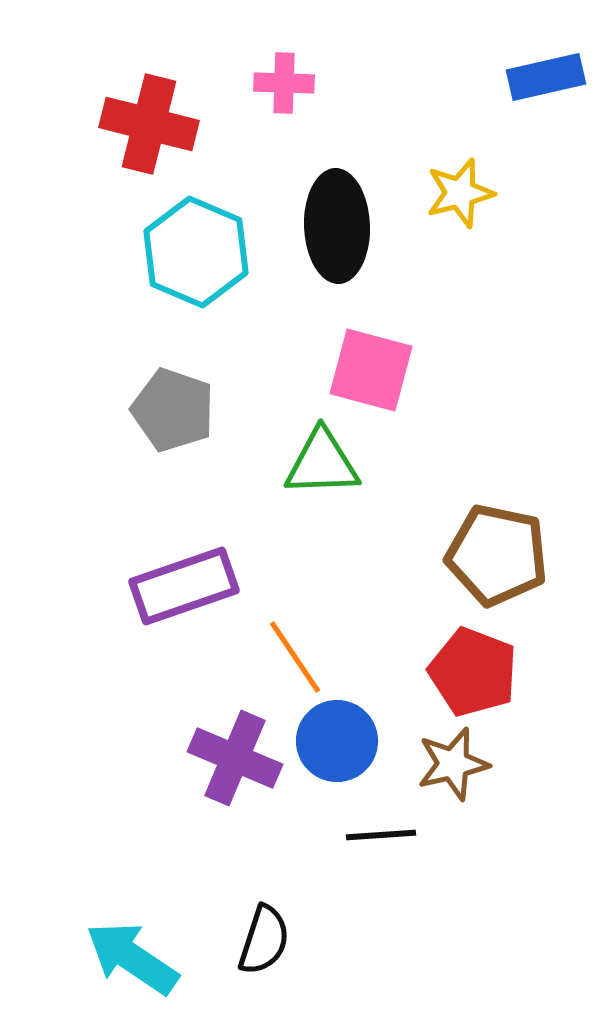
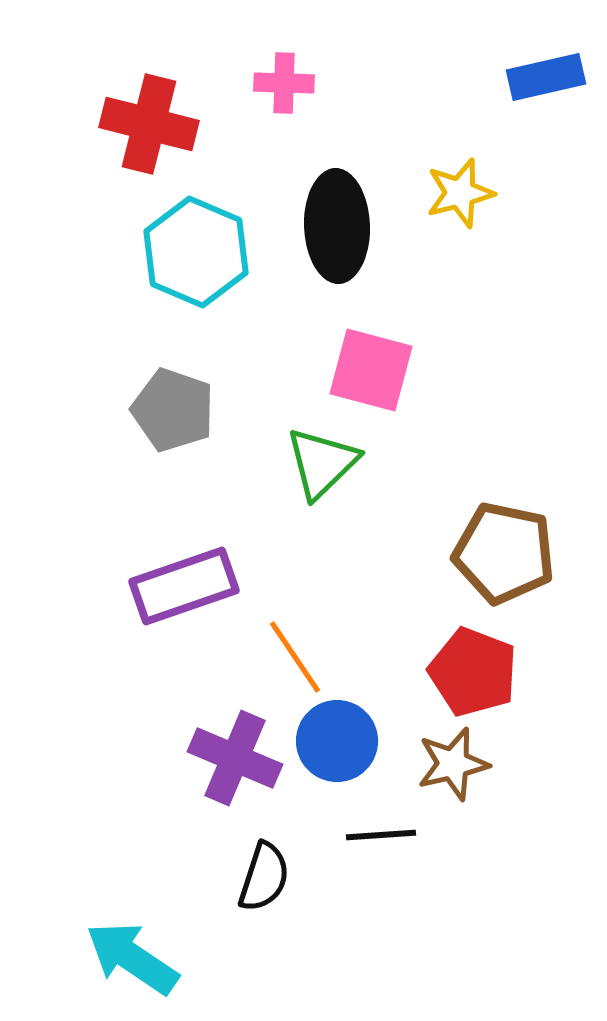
green triangle: rotated 42 degrees counterclockwise
brown pentagon: moved 7 px right, 2 px up
black semicircle: moved 63 px up
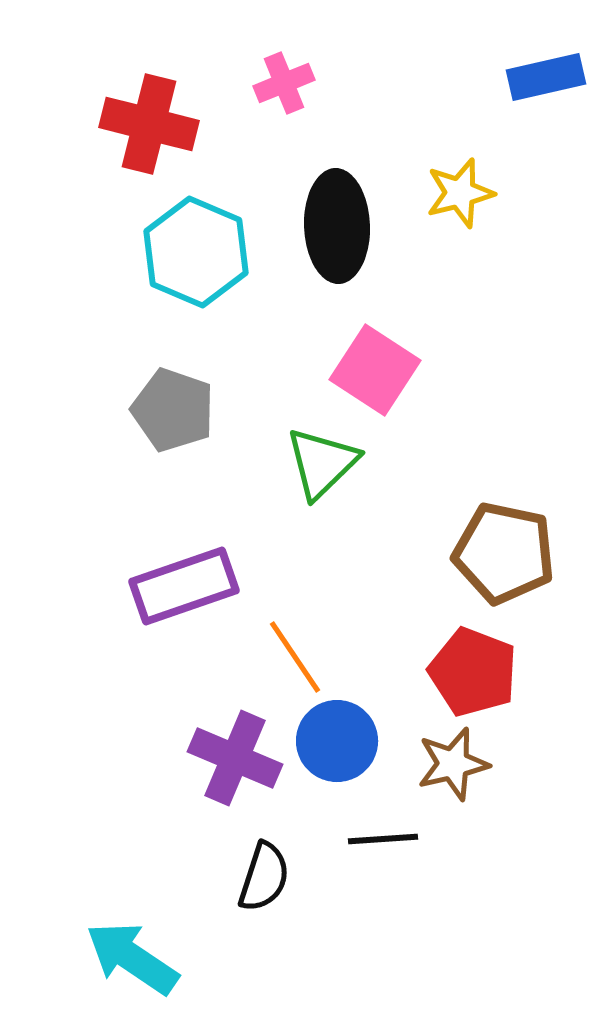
pink cross: rotated 24 degrees counterclockwise
pink square: moved 4 px right; rotated 18 degrees clockwise
black line: moved 2 px right, 4 px down
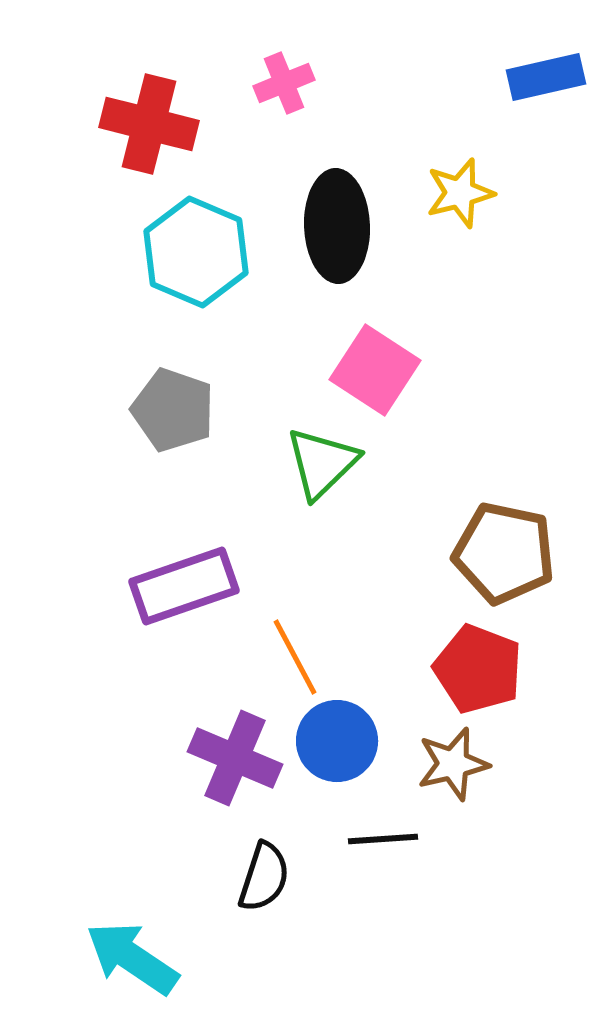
orange line: rotated 6 degrees clockwise
red pentagon: moved 5 px right, 3 px up
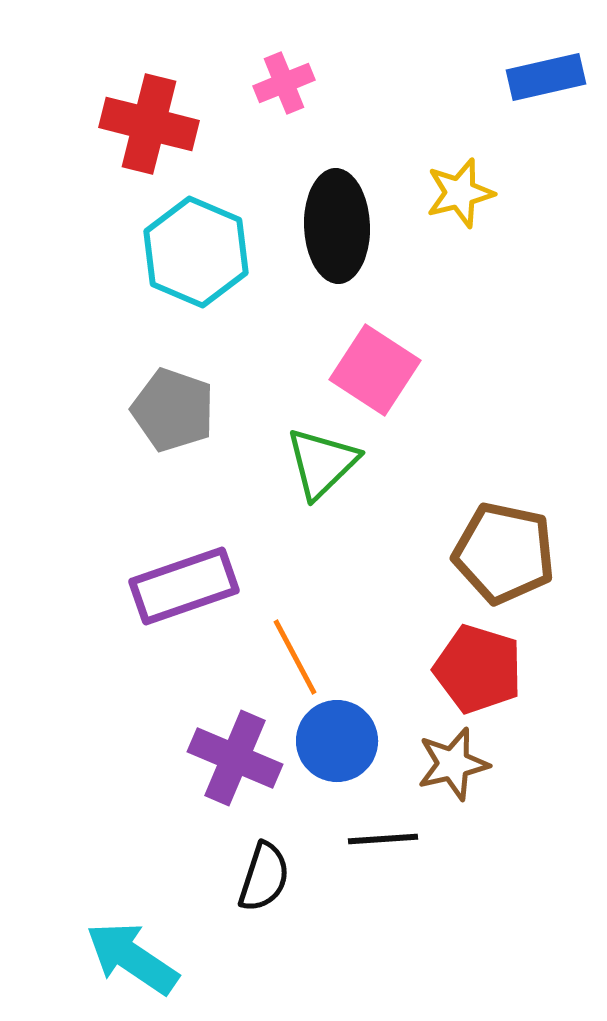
red pentagon: rotated 4 degrees counterclockwise
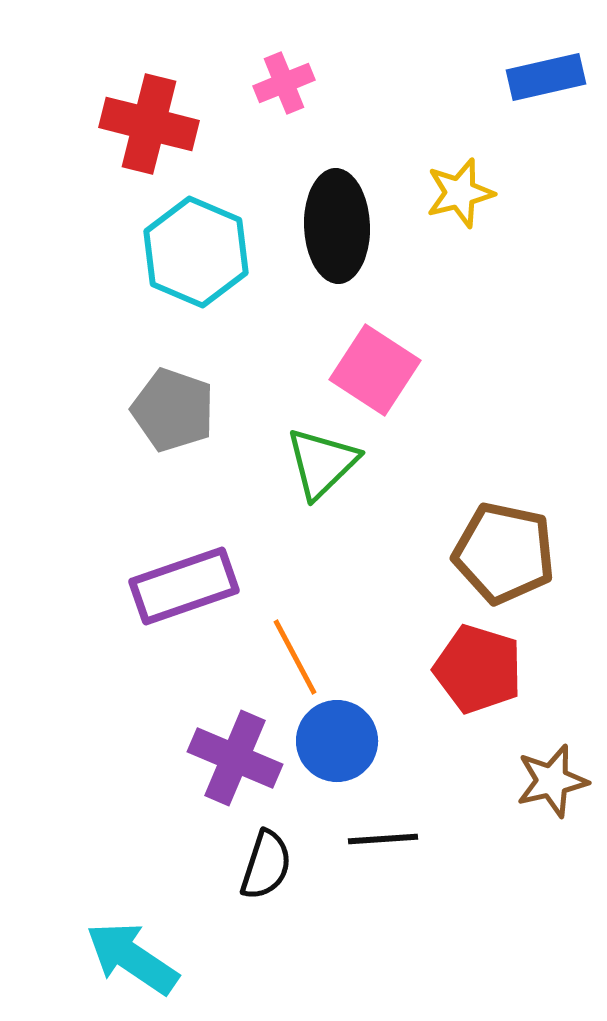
brown star: moved 99 px right, 17 px down
black semicircle: moved 2 px right, 12 px up
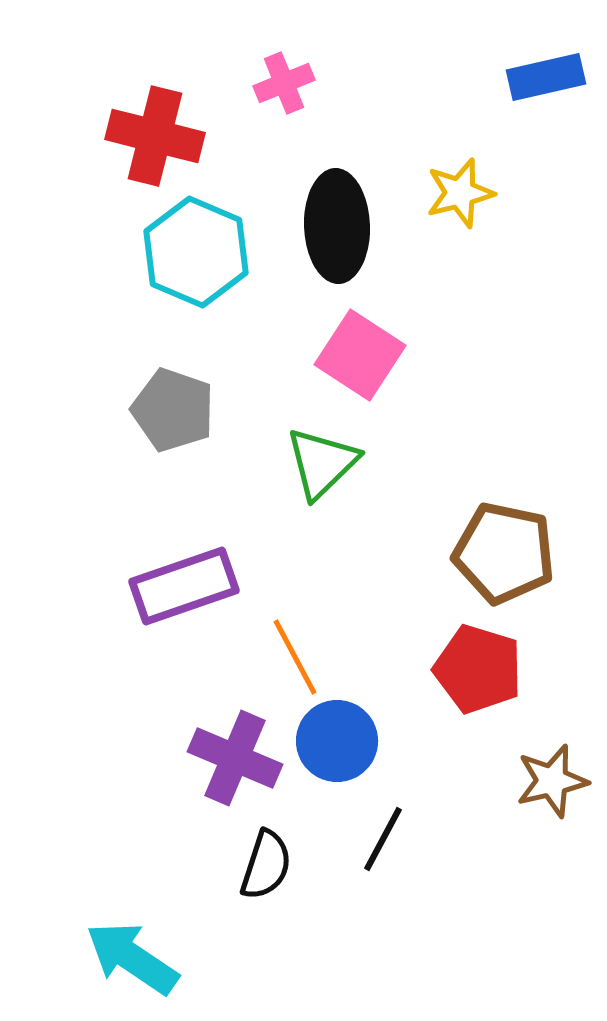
red cross: moved 6 px right, 12 px down
pink square: moved 15 px left, 15 px up
black line: rotated 58 degrees counterclockwise
